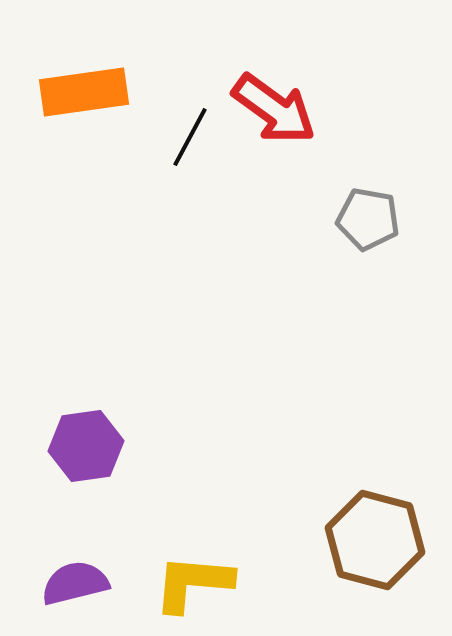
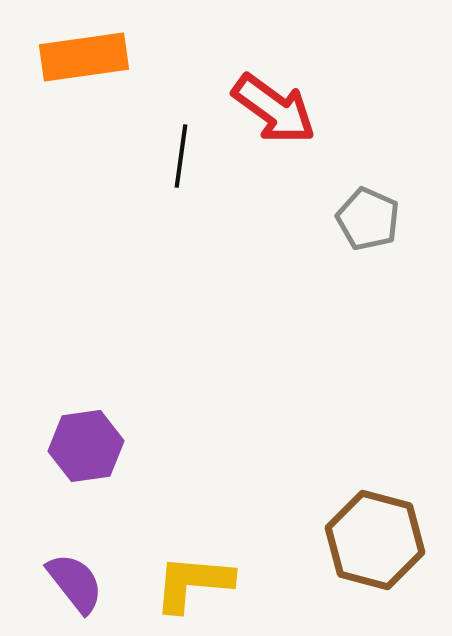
orange rectangle: moved 35 px up
black line: moved 9 px left, 19 px down; rotated 20 degrees counterclockwise
gray pentagon: rotated 14 degrees clockwise
purple semicircle: rotated 66 degrees clockwise
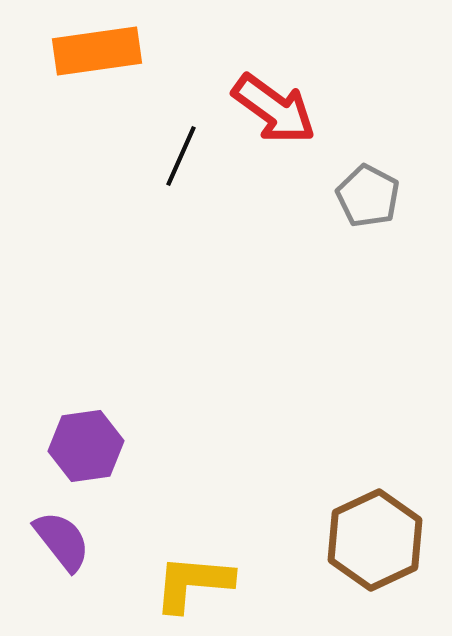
orange rectangle: moved 13 px right, 6 px up
black line: rotated 16 degrees clockwise
gray pentagon: moved 23 px up; rotated 4 degrees clockwise
brown hexagon: rotated 20 degrees clockwise
purple semicircle: moved 13 px left, 42 px up
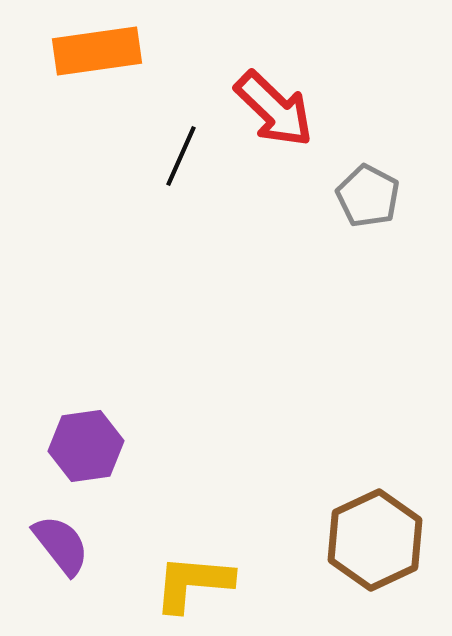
red arrow: rotated 8 degrees clockwise
purple semicircle: moved 1 px left, 4 px down
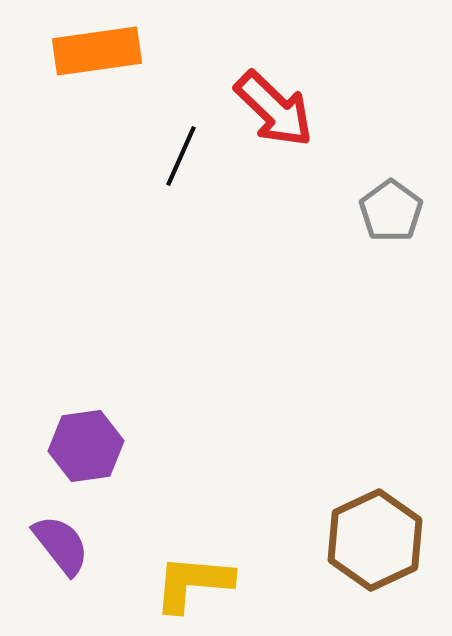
gray pentagon: moved 23 px right, 15 px down; rotated 8 degrees clockwise
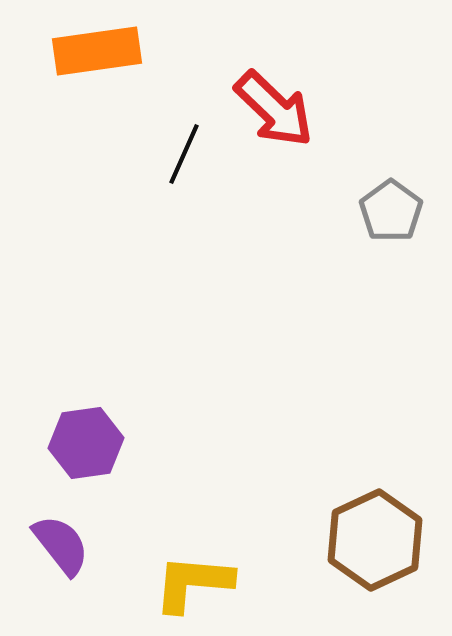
black line: moved 3 px right, 2 px up
purple hexagon: moved 3 px up
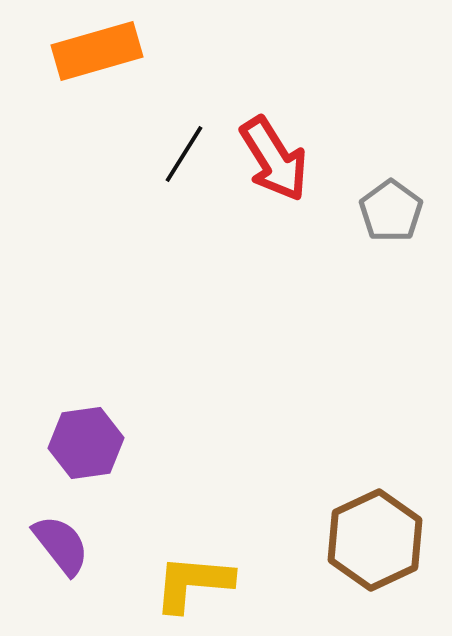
orange rectangle: rotated 8 degrees counterclockwise
red arrow: moved 50 px down; rotated 14 degrees clockwise
black line: rotated 8 degrees clockwise
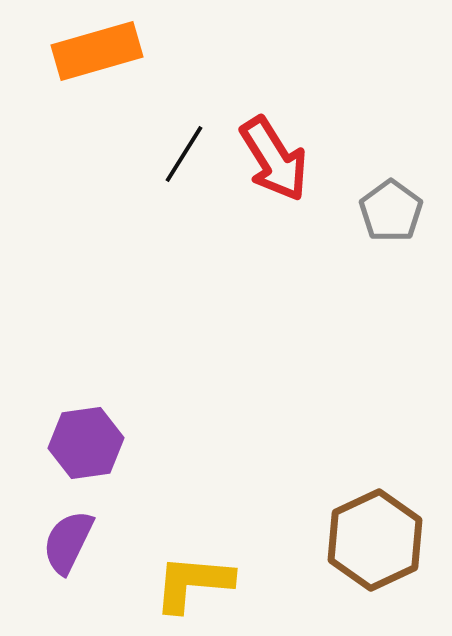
purple semicircle: moved 7 px right, 3 px up; rotated 116 degrees counterclockwise
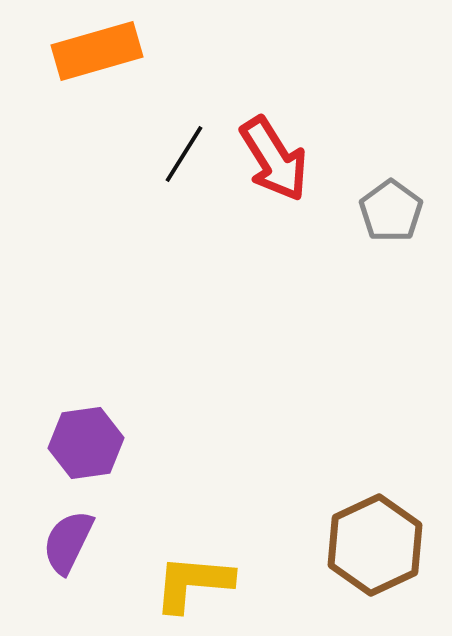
brown hexagon: moved 5 px down
